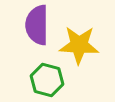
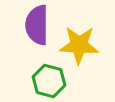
green hexagon: moved 2 px right, 1 px down
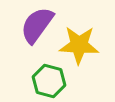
purple semicircle: rotated 36 degrees clockwise
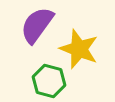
yellow star: moved 4 px down; rotated 18 degrees clockwise
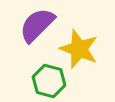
purple semicircle: rotated 9 degrees clockwise
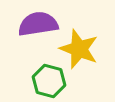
purple semicircle: moved 1 px right, 1 px up; rotated 36 degrees clockwise
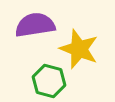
purple semicircle: moved 3 px left, 1 px down
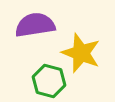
yellow star: moved 2 px right, 4 px down
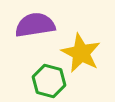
yellow star: rotated 6 degrees clockwise
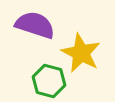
purple semicircle: rotated 27 degrees clockwise
